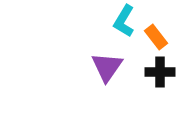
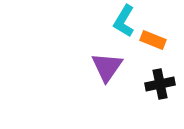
orange rectangle: moved 3 px left, 3 px down; rotated 30 degrees counterclockwise
black cross: moved 12 px down; rotated 12 degrees counterclockwise
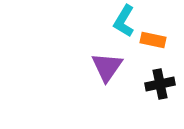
orange rectangle: rotated 10 degrees counterclockwise
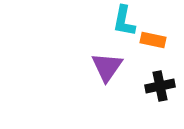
cyan L-shape: rotated 20 degrees counterclockwise
black cross: moved 2 px down
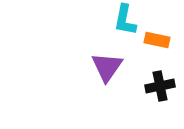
cyan L-shape: moved 1 px right, 1 px up
orange rectangle: moved 4 px right
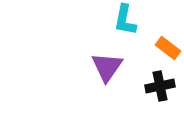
orange rectangle: moved 11 px right, 8 px down; rotated 25 degrees clockwise
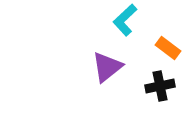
cyan L-shape: rotated 36 degrees clockwise
purple triangle: rotated 16 degrees clockwise
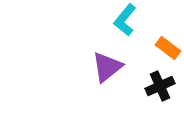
cyan L-shape: rotated 8 degrees counterclockwise
black cross: rotated 12 degrees counterclockwise
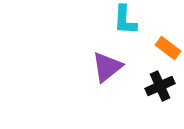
cyan L-shape: rotated 36 degrees counterclockwise
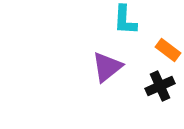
orange rectangle: moved 2 px down
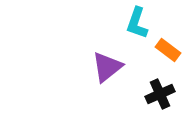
cyan L-shape: moved 12 px right, 3 px down; rotated 16 degrees clockwise
black cross: moved 8 px down
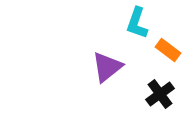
black cross: rotated 12 degrees counterclockwise
